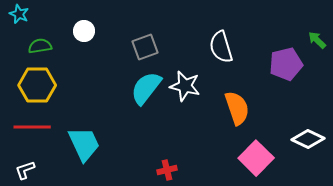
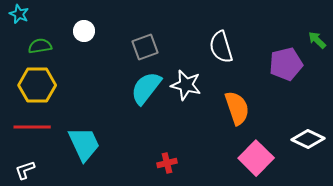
white star: moved 1 px right, 1 px up
red cross: moved 7 px up
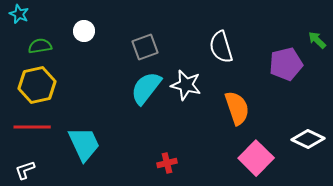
yellow hexagon: rotated 12 degrees counterclockwise
